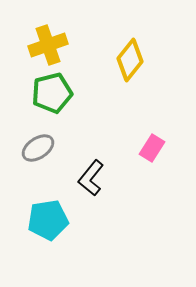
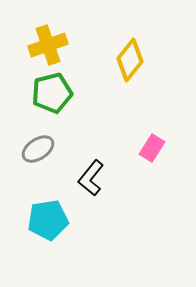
gray ellipse: moved 1 px down
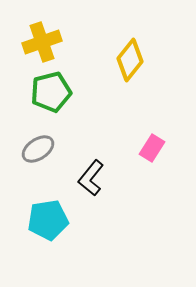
yellow cross: moved 6 px left, 3 px up
green pentagon: moved 1 px left, 1 px up
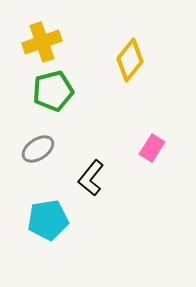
green pentagon: moved 2 px right, 1 px up
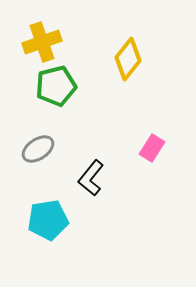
yellow diamond: moved 2 px left, 1 px up
green pentagon: moved 3 px right, 5 px up
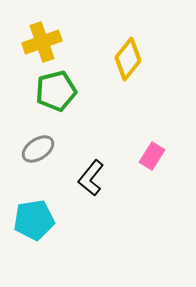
green pentagon: moved 5 px down
pink rectangle: moved 8 px down
cyan pentagon: moved 14 px left
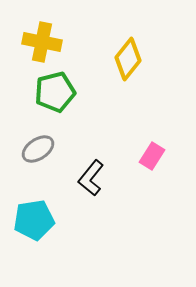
yellow cross: rotated 30 degrees clockwise
green pentagon: moved 1 px left, 1 px down
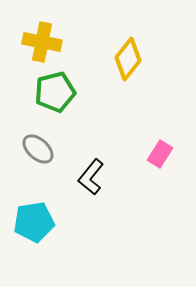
gray ellipse: rotated 76 degrees clockwise
pink rectangle: moved 8 px right, 2 px up
black L-shape: moved 1 px up
cyan pentagon: moved 2 px down
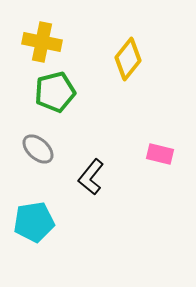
pink rectangle: rotated 72 degrees clockwise
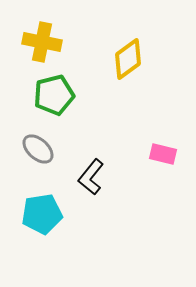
yellow diamond: rotated 15 degrees clockwise
green pentagon: moved 1 px left, 3 px down
pink rectangle: moved 3 px right
cyan pentagon: moved 8 px right, 8 px up
